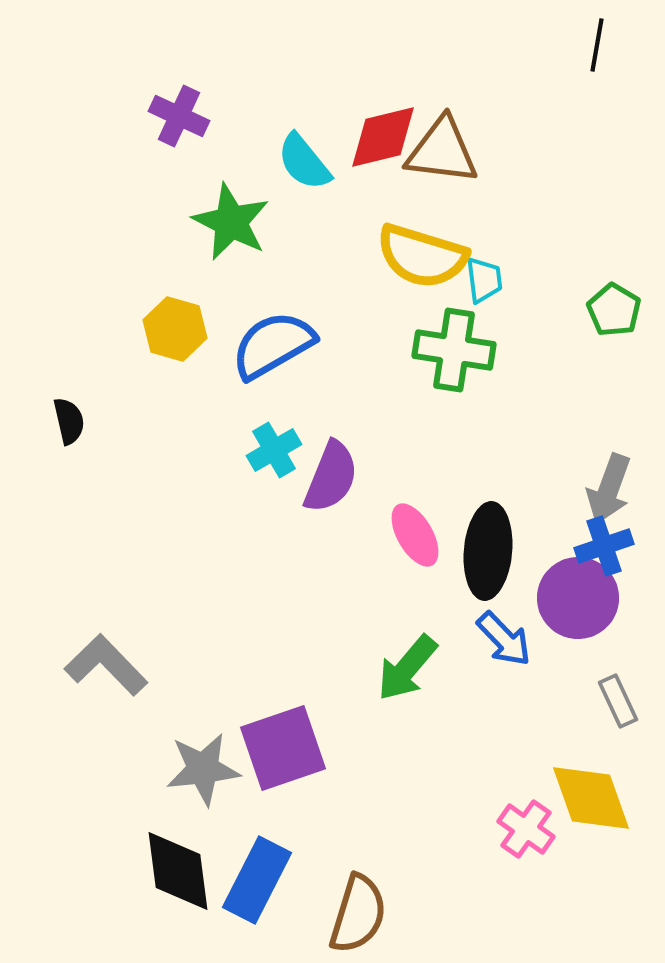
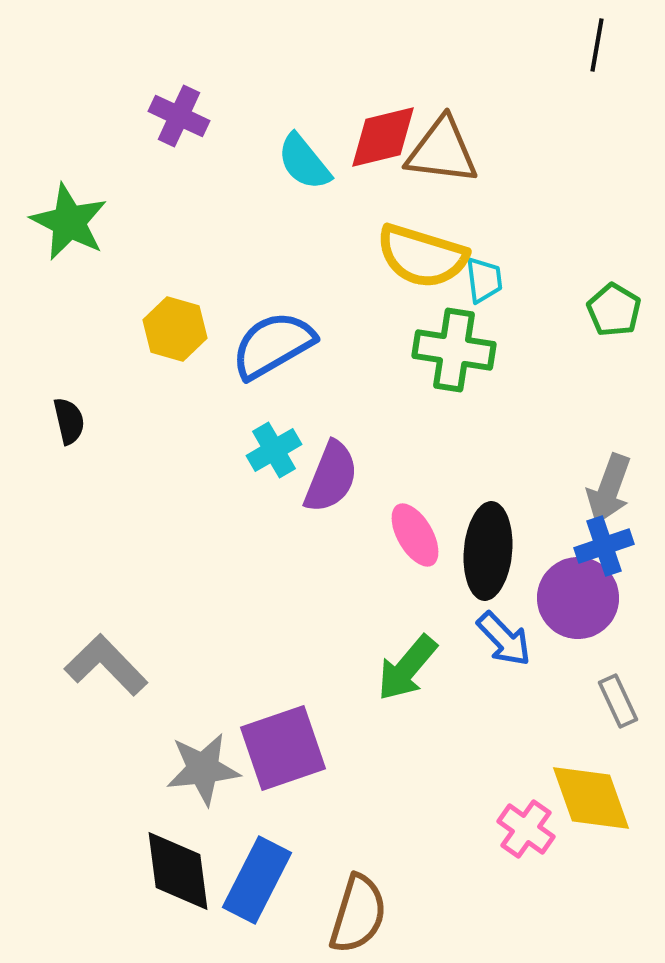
green star: moved 162 px left
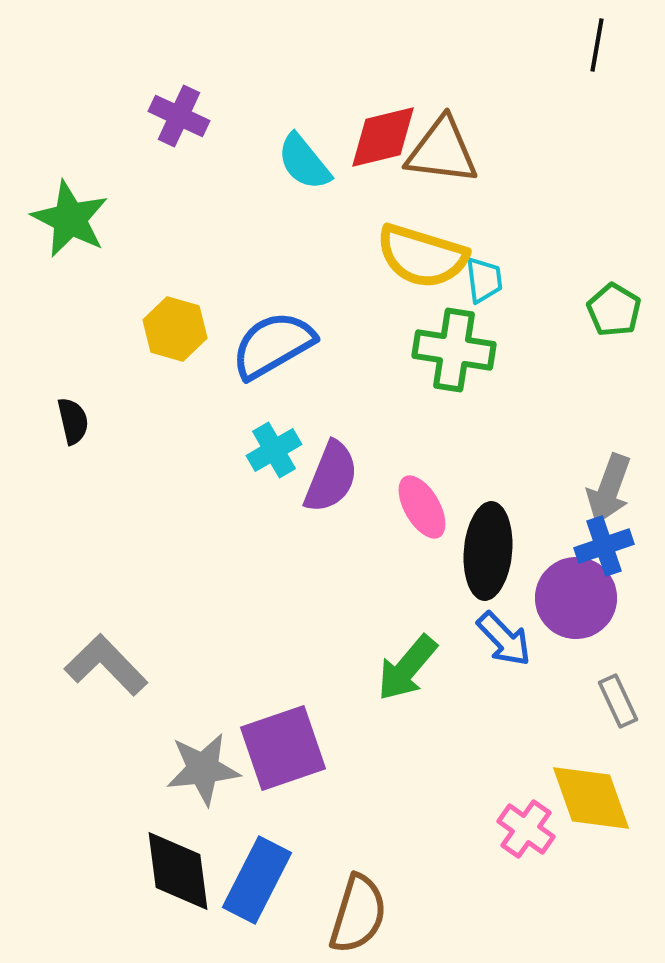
green star: moved 1 px right, 3 px up
black semicircle: moved 4 px right
pink ellipse: moved 7 px right, 28 px up
purple circle: moved 2 px left
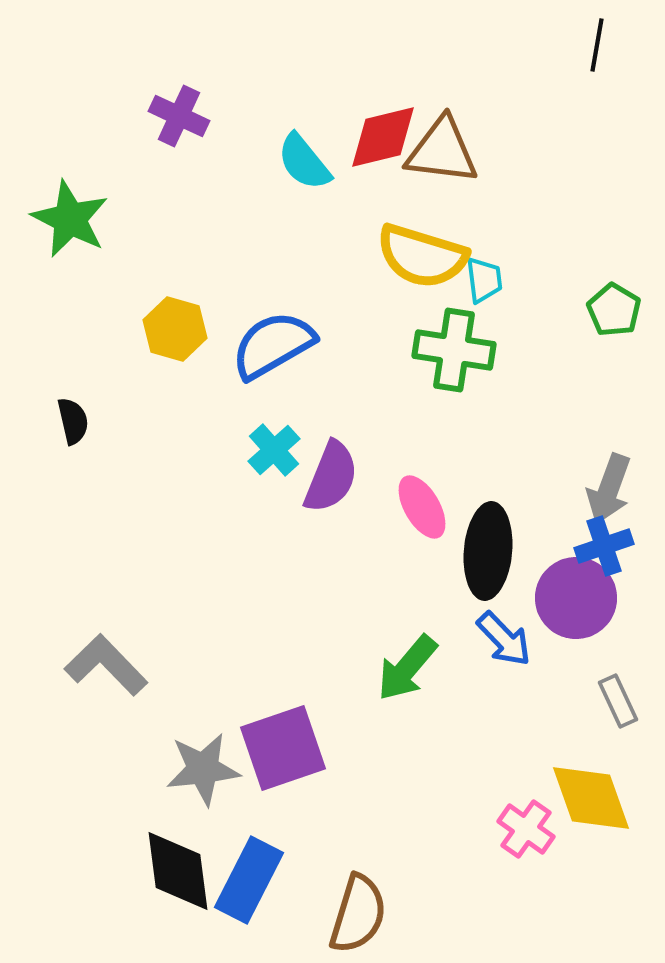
cyan cross: rotated 12 degrees counterclockwise
blue rectangle: moved 8 px left
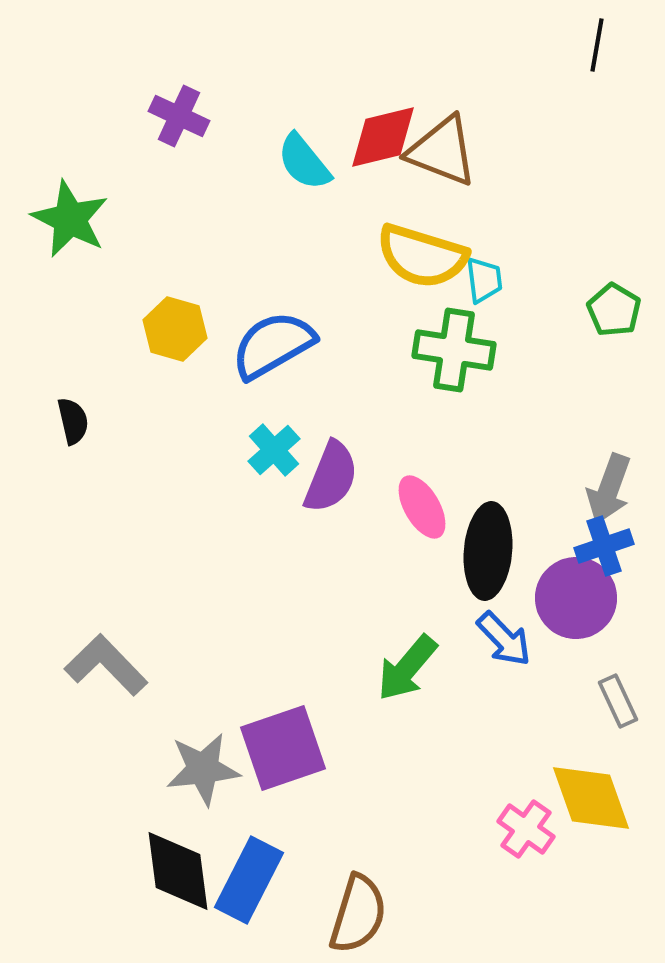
brown triangle: rotated 14 degrees clockwise
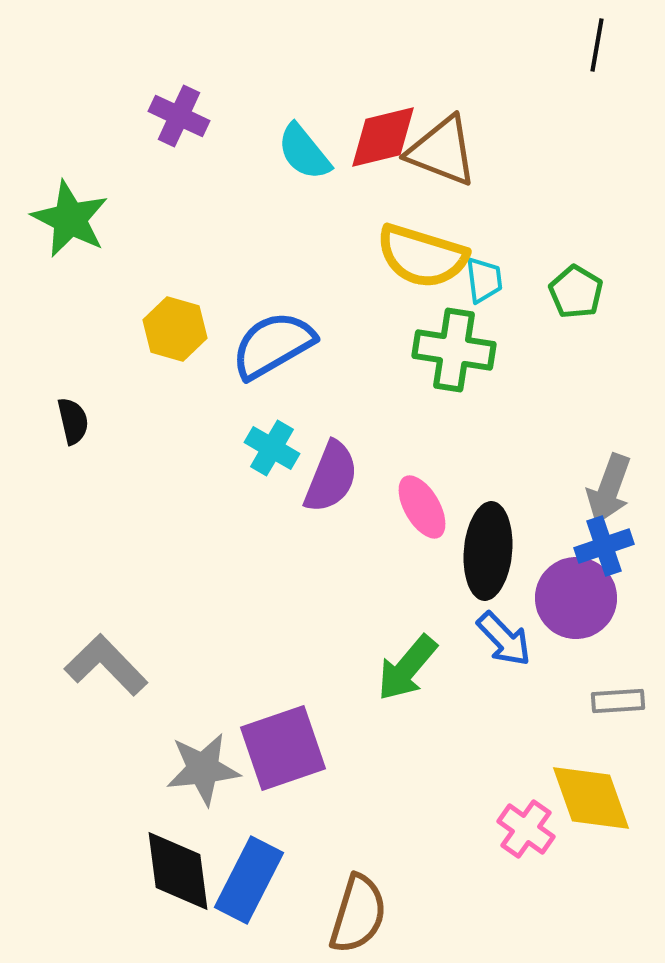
cyan semicircle: moved 10 px up
green pentagon: moved 38 px left, 18 px up
cyan cross: moved 2 px left, 2 px up; rotated 18 degrees counterclockwise
gray rectangle: rotated 69 degrees counterclockwise
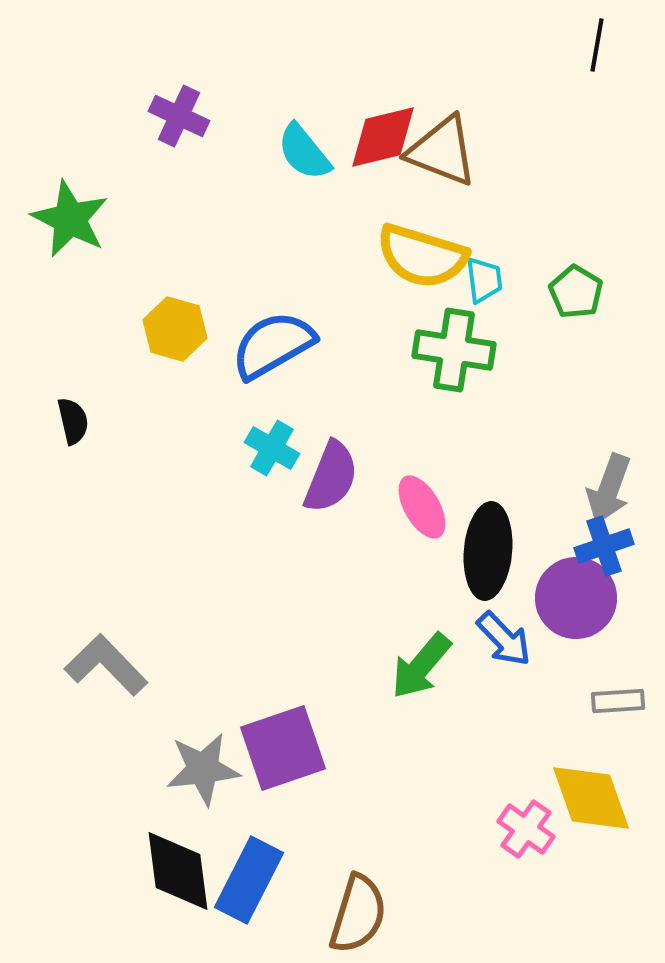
green arrow: moved 14 px right, 2 px up
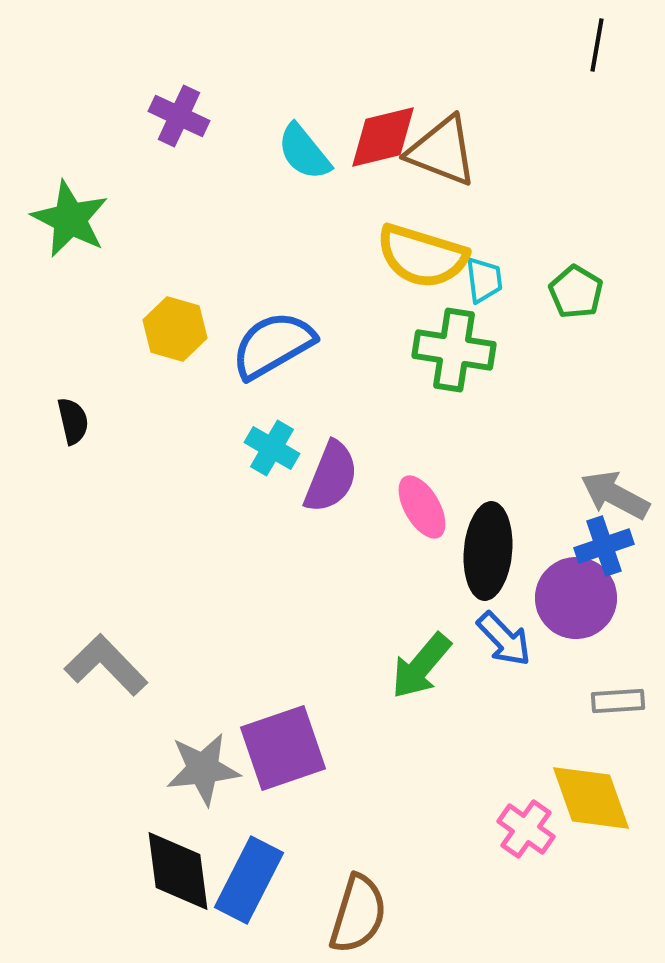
gray arrow: moved 6 px right, 6 px down; rotated 98 degrees clockwise
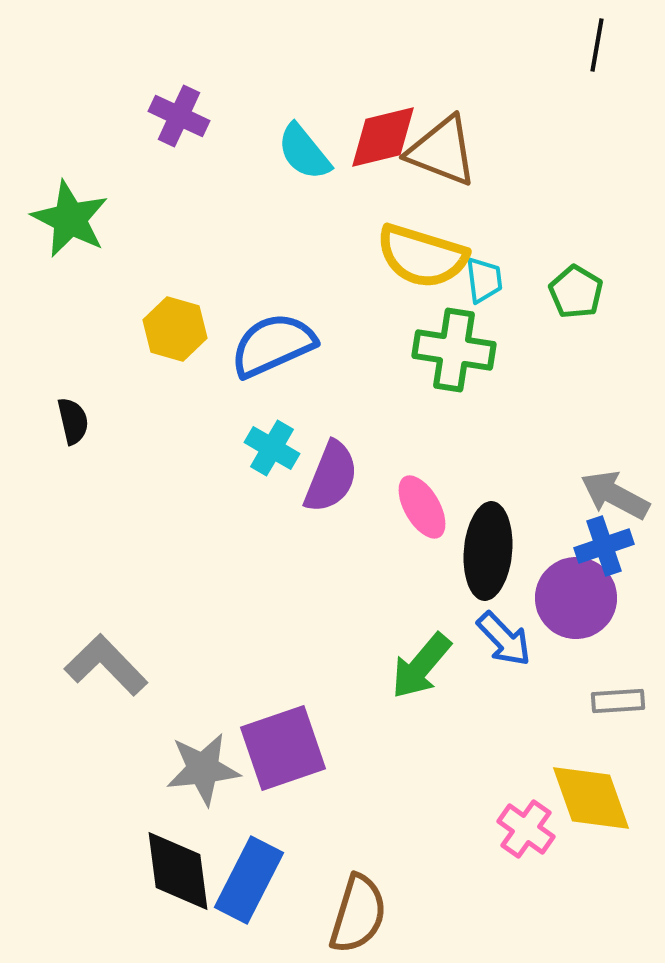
blue semicircle: rotated 6 degrees clockwise
